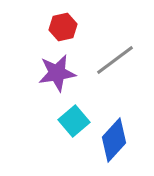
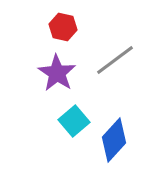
red hexagon: rotated 24 degrees clockwise
purple star: rotated 30 degrees counterclockwise
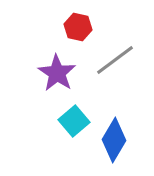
red hexagon: moved 15 px right
blue diamond: rotated 12 degrees counterclockwise
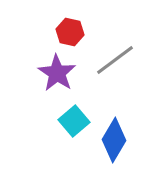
red hexagon: moved 8 px left, 5 px down
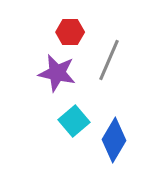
red hexagon: rotated 12 degrees counterclockwise
gray line: moved 6 px left; rotated 30 degrees counterclockwise
purple star: rotated 21 degrees counterclockwise
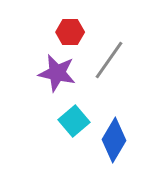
gray line: rotated 12 degrees clockwise
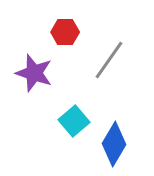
red hexagon: moved 5 px left
purple star: moved 23 px left; rotated 6 degrees clockwise
blue diamond: moved 4 px down
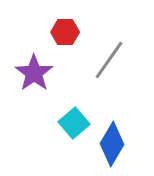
purple star: rotated 18 degrees clockwise
cyan square: moved 2 px down
blue diamond: moved 2 px left
